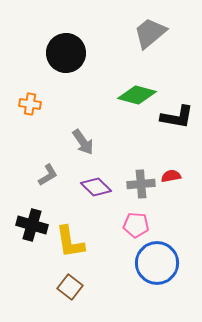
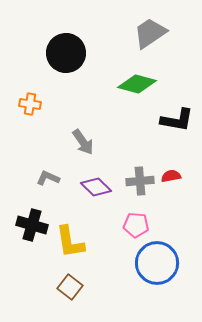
gray trapezoid: rotated 6 degrees clockwise
green diamond: moved 11 px up
black L-shape: moved 3 px down
gray L-shape: moved 3 px down; rotated 125 degrees counterclockwise
gray cross: moved 1 px left, 3 px up
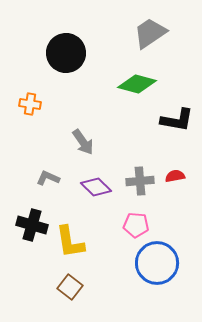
red semicircle: moved 4 px right
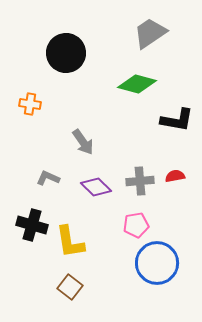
pink pentagon: rotated 15 degrees counterclockwise
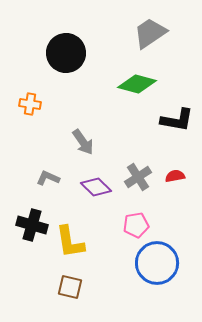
gray cross: moved 2 px left, 4 px up; rotated 28 degrees counterclockwise
brown square: rotated 25 degrees counterclockwise
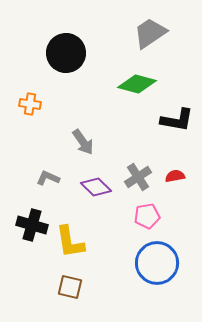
pink pentagon: moved 11 px right, 9 px up
